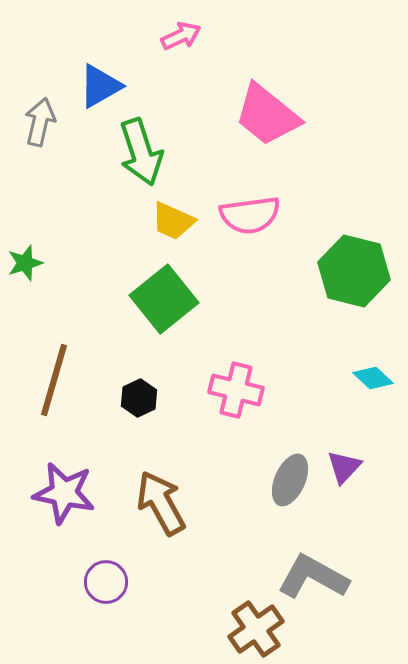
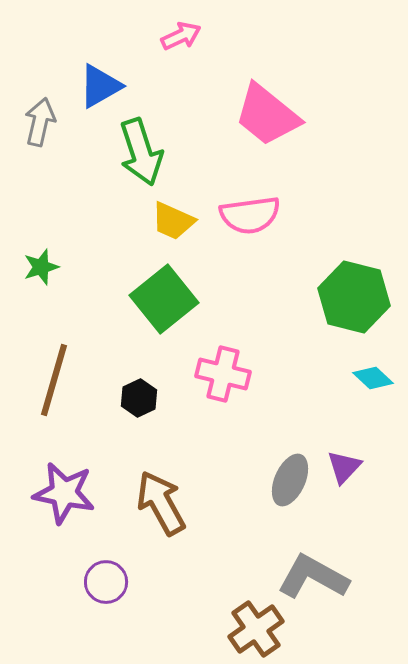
green star: moved 16 px right, 4 px down
green hexagon: moved 26 px down
pink cross: moved 13 px left, 16 px up
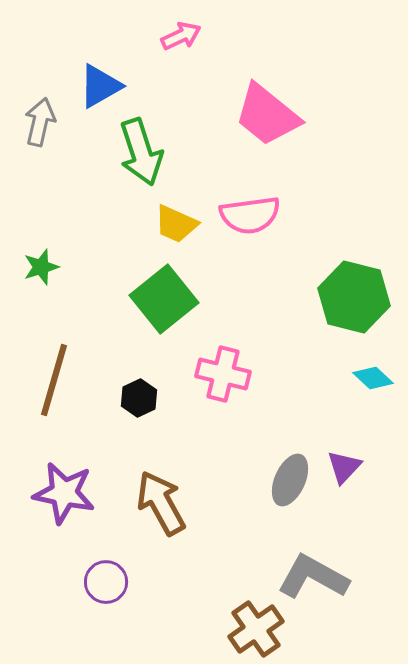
yellow trapezoid: moved 3 px right, 3 px down
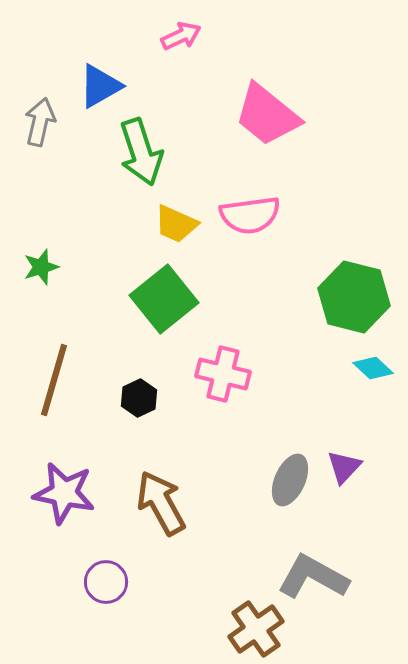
cyan diamond: moved 10 px up
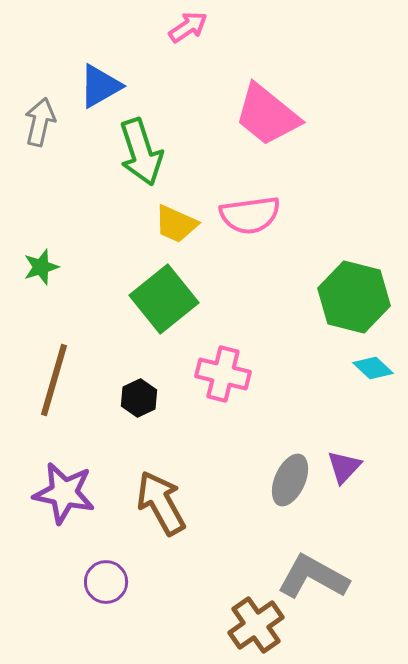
pink arrow: moved 7 px right, 9 px up; rotated 9 degrees counterclockwise
brown cross: moved 4 px up
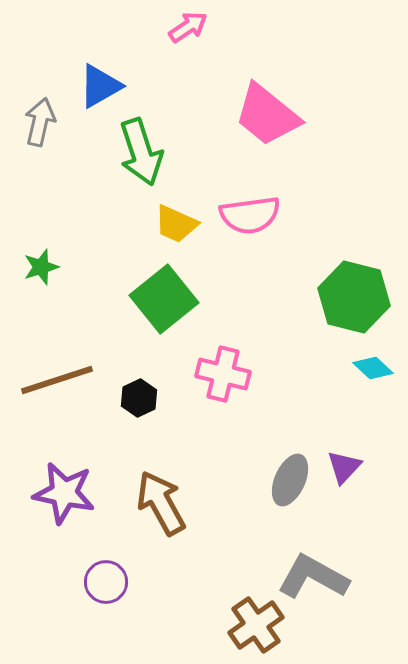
brown line: moved 3 px right; rotated 56 degrees clockwise
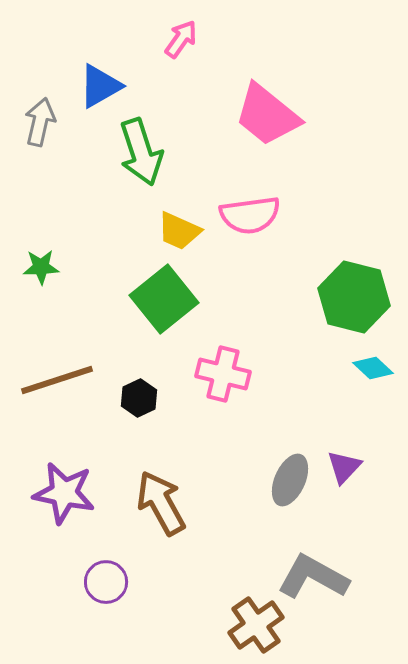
pink arrow: moved 7 px left, 12 px down; rotated 21 degrees counterclockwise
yellow trapezoid: moved 3 px right, 7 px down
green star: rotated 15 degrees clockwise
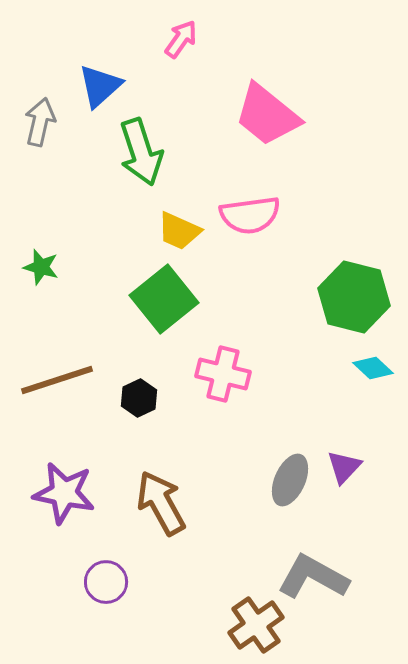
blue triangle: rotated 12 degrees counterclockwise
green star: rotated 18 degrees clockwise
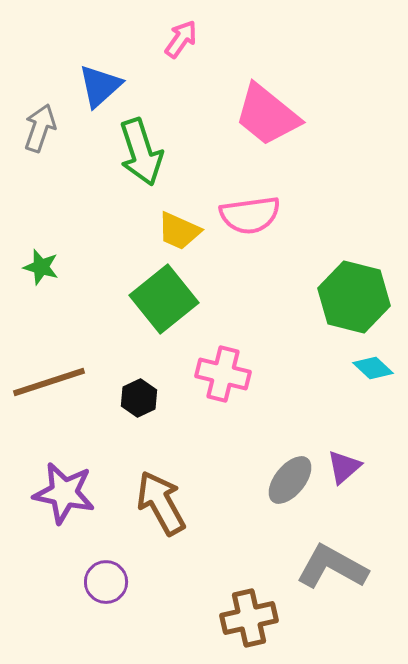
gray arrow: moved 6 px down; rotated 6 degrees clockwise
brown line: moved 8 px left, 2 px down
purple triangle: rotated 6 degrees clockwise
gray ellipse: rotated 15 degrees clockwise
gray L-shape: moved 19 px right, 10 px up
brown cross: moved 7 px left, 7 px up; rotated 22 degrees clockwise
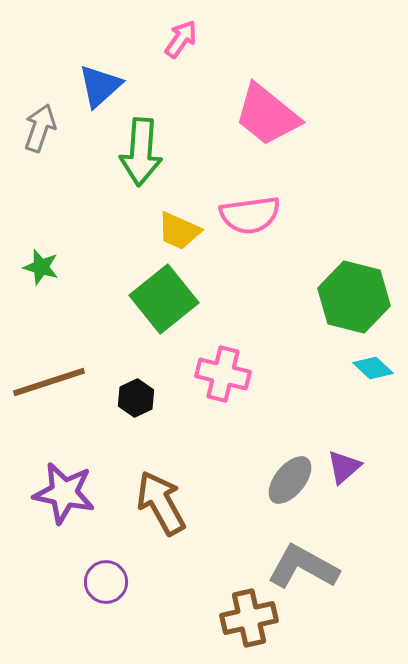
green arrow: rotated 22 degrees clockwise
black hexagon: moved 3 px left
gray L-shape: moved 29 px left
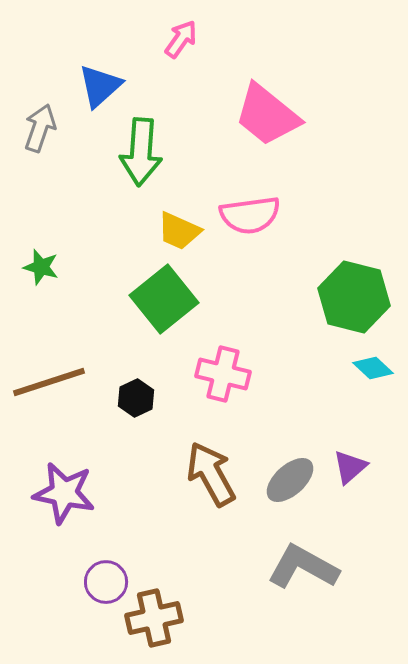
purple triangle: moved 6 px right
gray ellipse: rotated 9 degrees clockwise
brown arrow: moved 50 px right, 29 px up
brown cross: moved 95 px left
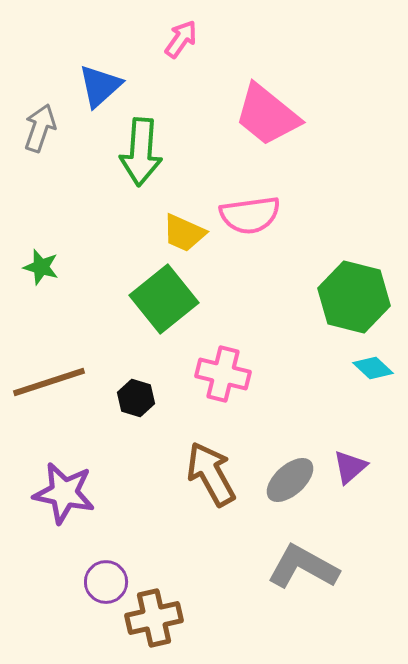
yellow trapezoid: moved 5 px right, 2 px down
black hexagon: rotated 18 degrees counterclockwise
